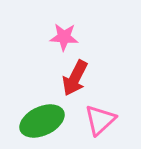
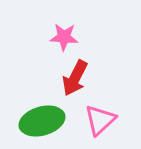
green ellipse: rotated 9 degrees clockwise
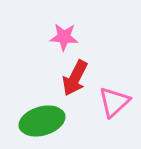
pink triangle: moved 14 px right, 18 px up
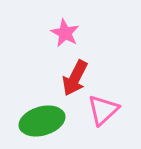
pink star: moved 1 px right, 4 px up; rotated 24 degrees clockwise
pink triangle: moved 11 px left, 8 px down
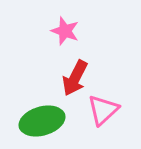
pink star: moved 2 px up; rotated 8 degrees counterclockwise
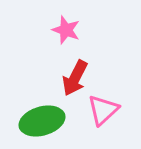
pink star: moved 1 px right, 1 px up
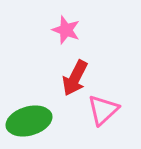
green ellipse: moved 13 px left
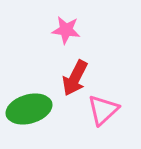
pink star: rotated 12 degrees counterclockwise
green ellipse: moved 12 px up
